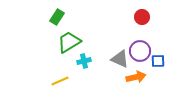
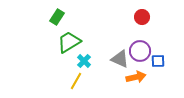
cyan cross: rotated 32 degrees counterclockwise
yellow line: moved 16 px right; rotated 36 degrees counterclockwise
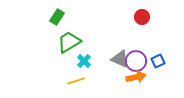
purple circle: moved 4 px left, 10 px down
blue square: rotated 24 degrees counterclockwise
yellow line: rotated 42 degrees clockwise
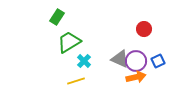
red circle: moved 2 px right, 12 px down
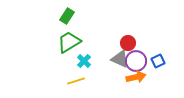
green rectangle: moved 10 px right, 1 px up
red circle: moved 16 px left, 14 px down
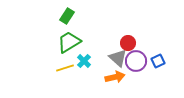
gray triangle: moved 2 px left, 1 px up; rotated 18 degrees clockwise
orange arrow: moved 21 px left
yellow line: moved 11 px left, 13 px up
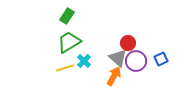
blue square: moved 3 px right, 2 px up
orange arrow: moved 1 px left, 1 px up; rotated 48 degrees counterclockwise
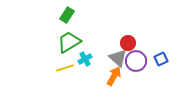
green rectangle: moved 1 px up
cyan cross: moved 1 px right, 2 px up; rotated 16 degrees clockwise
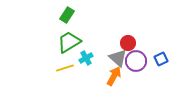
cyan cross: moved 1 px right, 1 px up
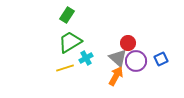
green trapezoid: moved 1 px right
orange arrow: moved 2 px right
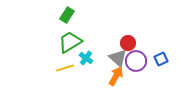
cyan cross: rotated 24 degrees counterclockwise
